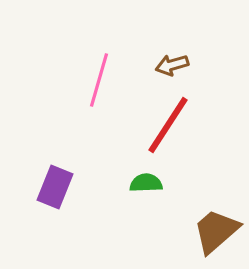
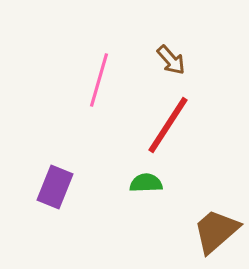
brown arrow: moved 1 px left, 5 px up; rotated 116 degrees counterclockwise
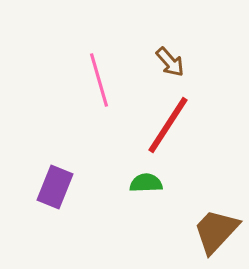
brown arrow: moved 1 px left, 2 px down
pink line: rotated 32 degrees counterclockwise
brown trapezoid: rotated 6 degrees counterclockwise
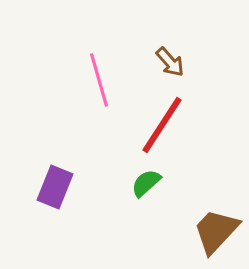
red line: moved 6 px left
green semicircle: rotated 40 degrees counterclockwise
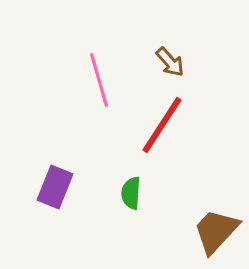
green semicircle: moved 15 px left, 10 px down; rotated 44 degrees counterclockwise
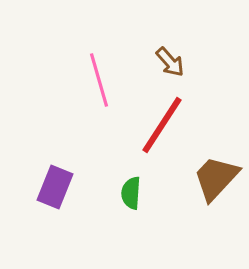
brown trapezoid: moved 53 px up
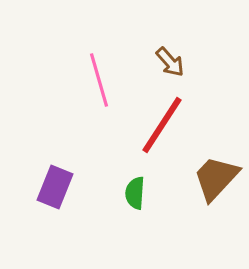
green semicircle: moved 4 px right
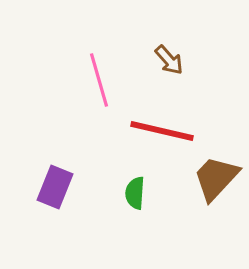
brown arrow: moved 1 px left, 2 px up
red line: moved 6 px down; rotated 70 degrees clockwise
